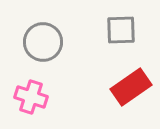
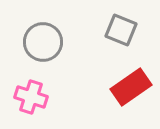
gray square: rotated 24 degrees clockwise
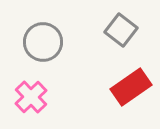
gray square: rotated 16 degrees clockwise
pink cross: rotated 28 degrees clockwise
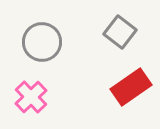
gray square: moved 1 px left, 2 px down
gray circle: moved 1 px left
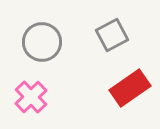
gray square: moved 8 px left, 3 px down; rotated 24 degrees clockwise
red rectangle: moved 1 px left, 1 px down
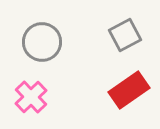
gray square: moved 13 px right
red rectangle: moved 1 px left, 2 px down
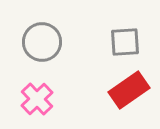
gray square: moved 7 px down; rotated 24 degrees clockwise
pink cross: moved 6 px right, 2 px down
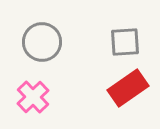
red rectangle: moved 1 px left, 2 px up
pink cross: moved 4 px left, 2 px up
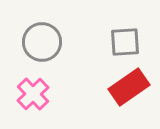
red rectangle: moved 1 px right, 1 px up
pink cross: moved 3 px up
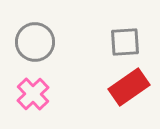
gray circle: moved 7 px left
